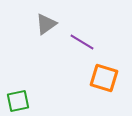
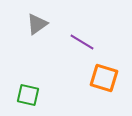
gray triangle: moved 9 px left
green square: moved 10 px right, 6 px up; rotated 25 degrees clockwise
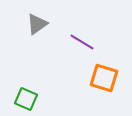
green square: moved 2 px left, 4 px down; rotated 10 degrees clockwise
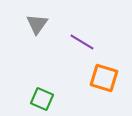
gray triangle: rotated 20 degrees counterclockwise
green square: moved 16 px right
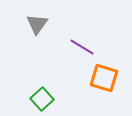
purple line: moved 5 px down
green square: rotated 25 degrees clockwise
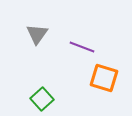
gray triangle: moved 10 px down
purple line: rotated 10 degrees counterclockwise
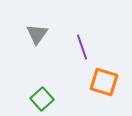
purple line: rotated 50 degrees clockwise
orange square: moved 4 px down
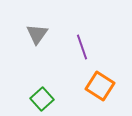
orange square: moved 4 px left, 4 px down; rotated 16 degrees clockwise
